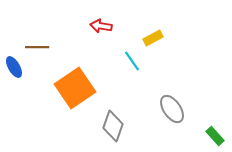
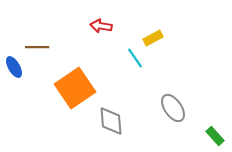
cyan line: moved 3 px right, 3 px up
gray ellipse: moved 1 px right, 1 px up
gray diamond: moved 2 px left, 5 px up; rotated 24 degrees counterclockwise
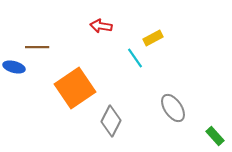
blue ellipse: rotated 45 degrees counterclockwise
gray diamond: rotated 32 degrees clockwise
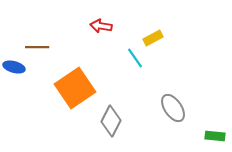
green rectangle: rotated 42 degrees counterclockwise
